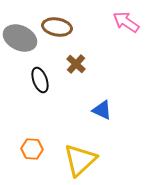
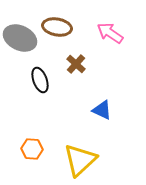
pink arrow: moved 16 px left, 11 px down
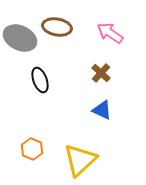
brown cross: moved 25 px right, 9 px down
orange hexagon: rotated 20 degrees clockwise
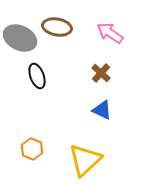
black ellipse: moved 3 px left, 4 px up
yellow triangle: moved 5 px right
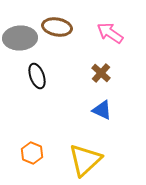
gray ellipse: rotated 28 degrees counterclockwise
orange hexagon: moved 4 px down
